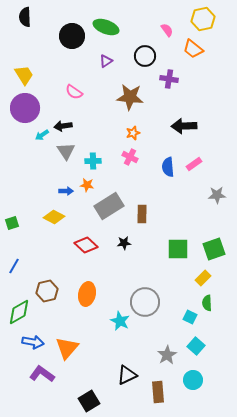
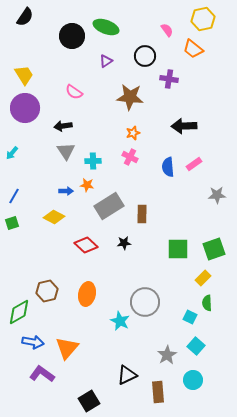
black semicircle at (25, 17): rotated 144 degrees counterclockwise
cyan arrow at (42, 135): moved 30 px left, 18 px down; rotated 16 degrees counterclockwise
blue line at (14, 266): moved 70 px up
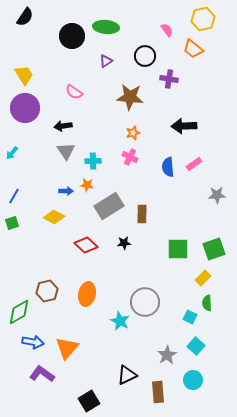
green ellipse at (106, 27): rotated 15 degrees counterclockwise
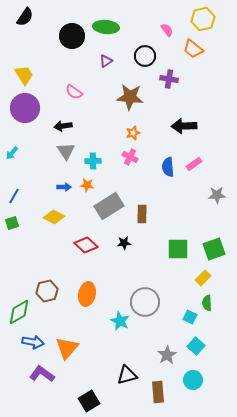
blue arrow at (66, 191): moved 2 px left, 4 px up
black triangle at (127, 375): rotated 10 degrees clockwise
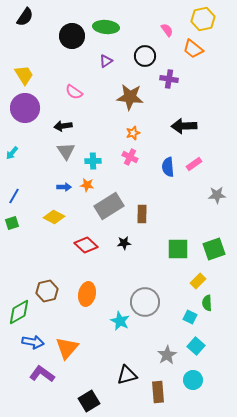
yellow rectangle at (203, 278): moved 5 px left, 3 px down
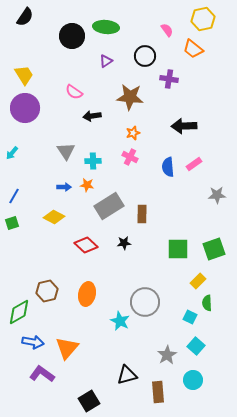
black arrow at (63, 126): moved 29 px right, 10 px up
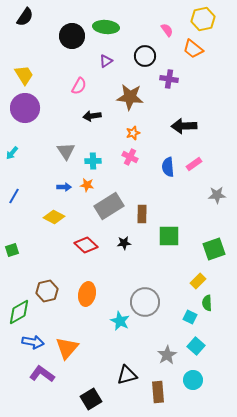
pink semicircle at (74, 92): moved 5 px right, 6 px up; rotated 96 degrees counterclockwise
green square at (12, 223): moved 27 px down
green square at (178, 249): moved 9 px left, 13 px up
black square at (89, 401): moved 2 px right, 2 px up
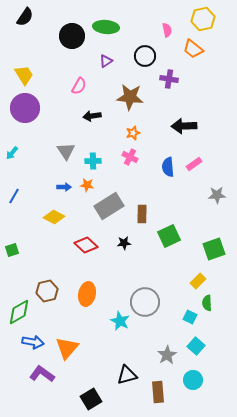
pink semicircle at (167, 30): rotated 24 degrees clockwise
green square at (169, 236): rotated 25 degrees counterclockwise
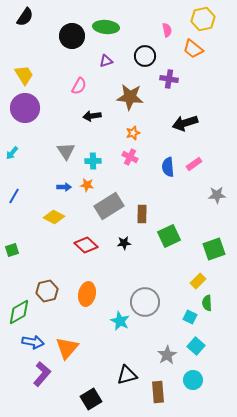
purple triangle at (106, 61): rotated 16 degrees clockwise
black arrow at (184, 126): moved 1 px right, 3 px up; rotated 15 degrees counterclockwise
purple L-shape at (42, 374): rotated 95 degrees clockwise
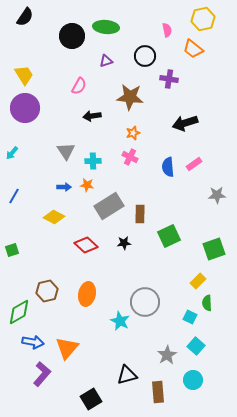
brown rectangle at (142, 214): moved 2 px left
